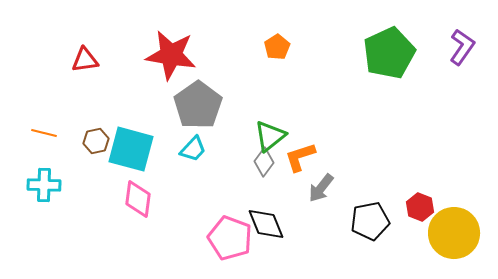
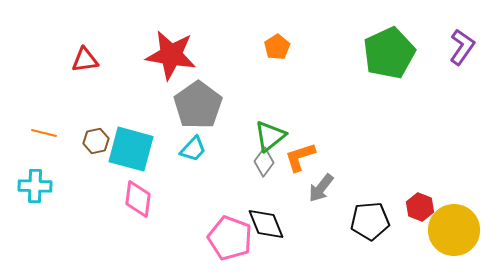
cyan cross: moved 9 px left, 1 px down
black pentagon: rotated 6 degrees clockwise
yellow circle: moved 3 px up
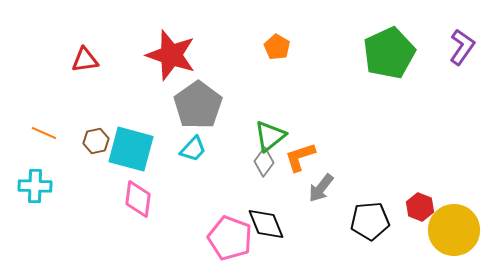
orange pentagon: rotated 10 degrees counterclockwise
red star: rotated 9 degrees clockwise
orange line: rotated 10 degrees clockwise
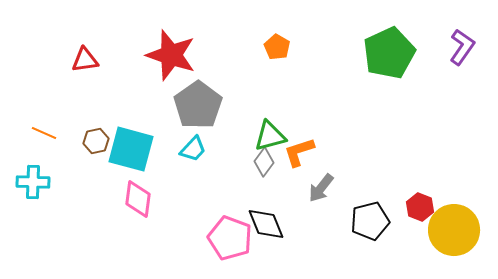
green triangle: rotated 24 degrees clockwise
orange L-shape: moved 1 px left, 5 px up
cyan cross: moved 2 px left, 4 px up
black pentagon: rotated 9 degrees counterclockwise
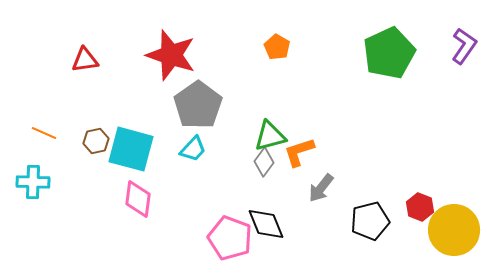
purple L-shape: moved 2 px right, 1 px up
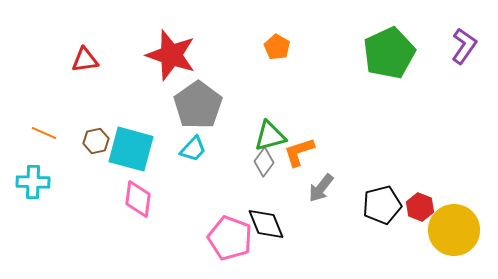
black pentagon: moved 12 px right, 16 px up
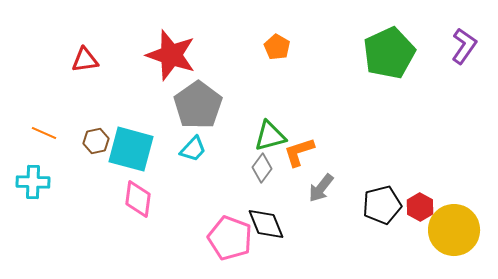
gray diamond: moved 2 px left, 6 px down
red hexagon: rotated 8 degrees clockwise
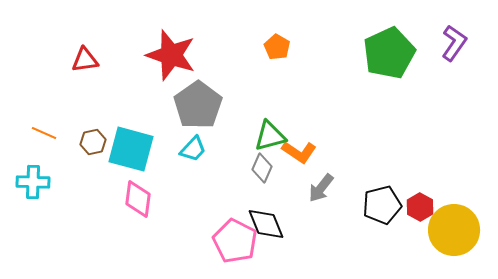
purple L-shape: moved 10 px left, 3 px up
brown hexagon: moved 3 px left, 1 px down
orange L-shape: rotated 128 degrees counterclockwise
gray diamond: rotated 12 degrees counterclockwise
pink pentagon: moved 5 px right, 3 px down; rotated 6 degrees clockwise
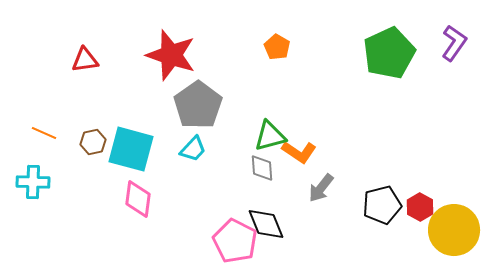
gray diamond: rotated 28 degrees counterclockwise
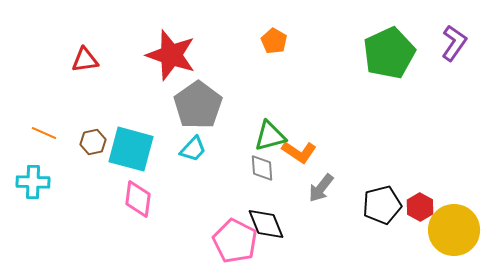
orange pentagon: moved 3 px left, 6 px up
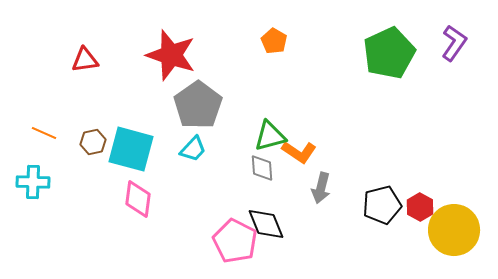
gray arrow: rotated 24 degrees counterclockwise
